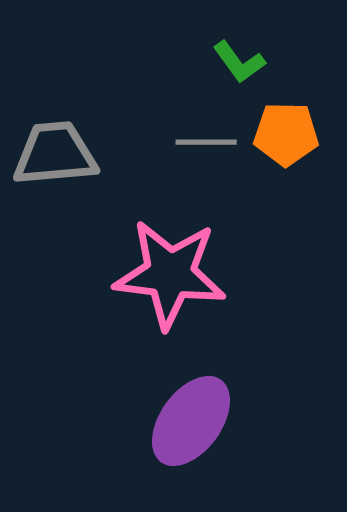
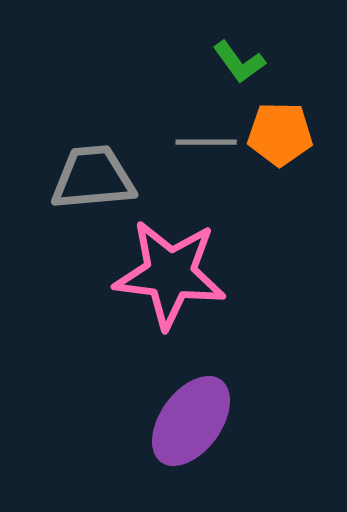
orange pentagon: moved 6 px left
gray trapezoid: moved 38 px right, 24 px down
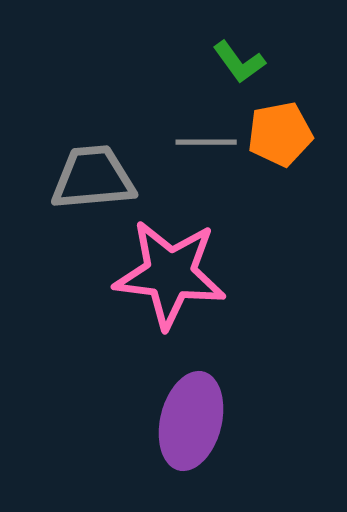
orange pentagon: rotated 12 degrees counterclockwise
purple ellipse: rotated 22 degrees counterclockwise
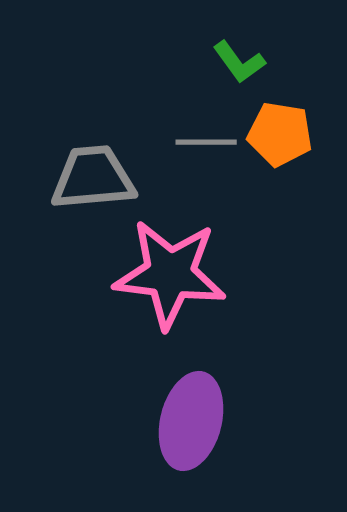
orange pentagon: rotated 20 degrees clockwise
